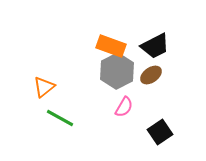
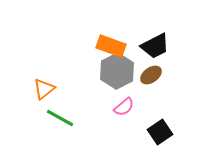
orange triangle: moved 2 px down
pink semicircle: rotated 20 degrees clockwise
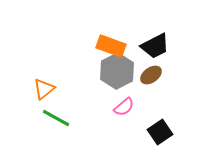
green line: moved 4 px left
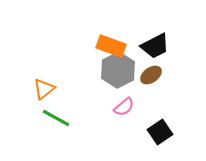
gray hexagon: moved 1 px right, 1 px up
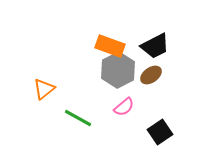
orange rectangle: moved 1 px left
green line: moved 22 px right
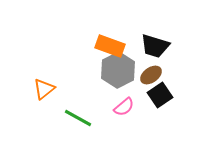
black trapezoid: rotated 44 degrees clockwise
black square: moved 37 px up
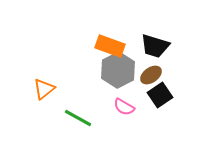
pink semicircle: rotated 70 degrees clockwise
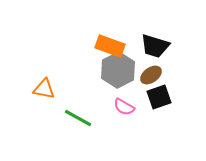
orange triangle: rotated 50 degrees clockwise
black square: moved 1 px left, 2 px down; rotated 15 degrees clockwise
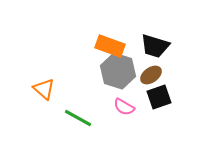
gray hexagon: moved 1 px down; rotated 16 degrees counterclockwise
orange triangle: rotated 30 degrees clockwise
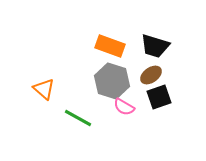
gray hexagon: moved 6 px left, 10 px down
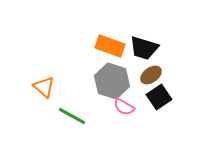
black trapezoid: moved 11 px left, 2 px down
orange triangle: moved 2 px up
black square: rotated 15 degrees counterclockwise
green line: moved 6 px left, 2 px up
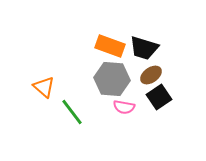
gray hexagon: moved 2 px up; rotated 12 degrees counterclockwise
pink semicircle: rotated 20 degrees counterclockwise
green line: moved 4 px up; rotated 24 degrees clockwise
